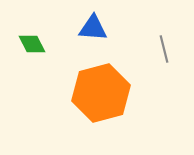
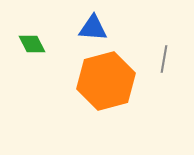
gray line: moved 10 px down; rotated 24 degrees clockwise
orange hexagon: moved 5 px right, 12 px up
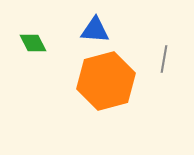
blue triangle: moved 2 px right, 2 px down
green diamond: moved 1 px right, 1 px up
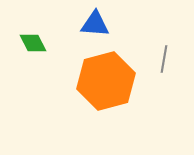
blue triangle: moved 6 px up
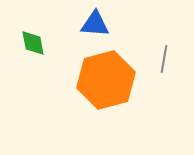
green diamond: rotated 16 degrees clockwise
orange hexagon: moved 1 px up
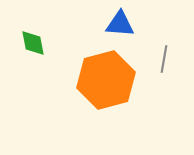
blue triangle: moved 25 px right
